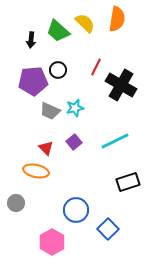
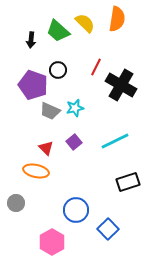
purple pentagon: moved 4 px down; rotated 24 degrees clockwise
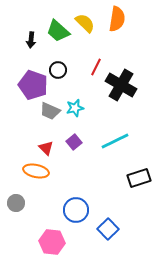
black rectangle: moved 11 px right, 4 px up
pink hexagon: rotated 25 degrees counterclockwise
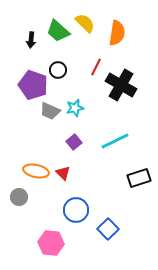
orange semicircle: moved 14 px down
red triangle: moved 17 px right, 25 px down
gray circle: moved 3 px right, 6 px up
pink hexagon: moved 1 px left, 1 px down
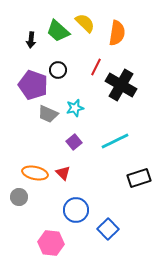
gray trapezoid: moved 2 px left, 3 px down
orange ellipse: moved 1 px left, 2 px down
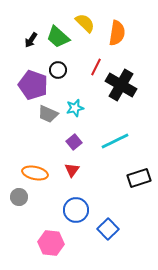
green trapezoid: moved 6 px down
black arrow: rotated 28 degrees clockwise
red triangle: moved 9 px right, 3 px up; rotated 21 degrees clockwise
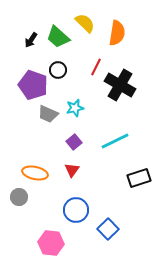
black cross: moved 1 px left
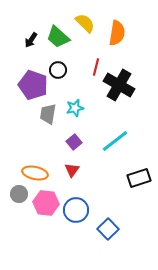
red line: rotated 12 degrees counterclockwise
black cross: moved 1 px left
gray trapezoid: rotated 75 degrees clockwise
cyan line: rotated 12 degrees counterclockwise
gray circle: moved 3 px up
pink hexagon: moved 5 px left, 40 px up
